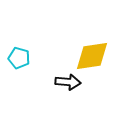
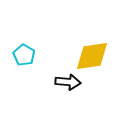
cyan pentagon: moved 5 px right, 3 px up; rotated 15 degrees clockwise
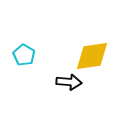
black arrow: moved 1 px right
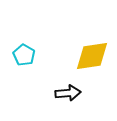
black arrow: moved 1 px left, 11 px down; rotated 10 degrees counterclockwise
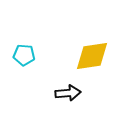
cyan pentagon: rotated 25 degrees counterclockwise
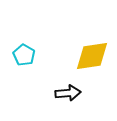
cyan pentagon: rotated 25 degrees clockwise
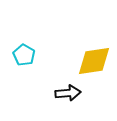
yellow diamond: moved 2 px right, 5 px down
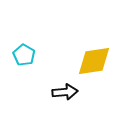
black arrow: moved 3 px left, 1 px up
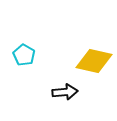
yellow diamond: rotated 21 degrees clockwise
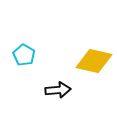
black arrow: moved 7 px left, 2 px up
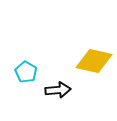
cyan pentagon: moved 2 px right, 17 px down
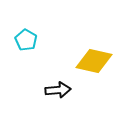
cyan pentagon: moved 32 px up
